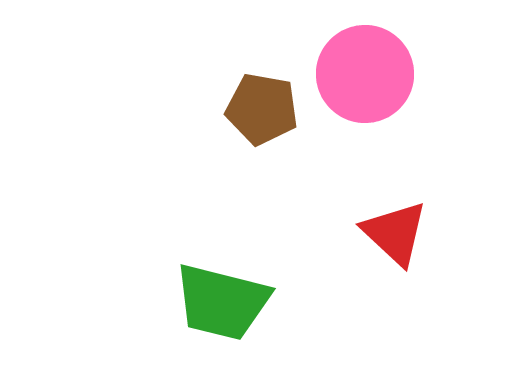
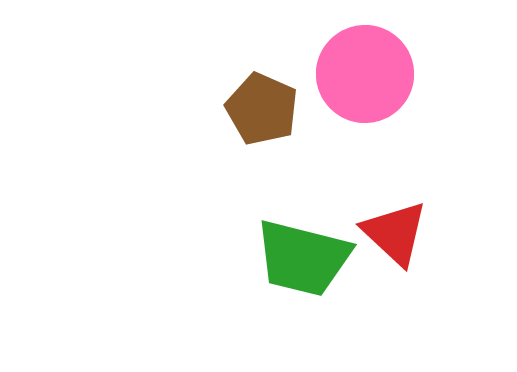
brown pentagon: rotated 14 degrees clockwise
green trapezoid: moved 81 px right, 44 px up
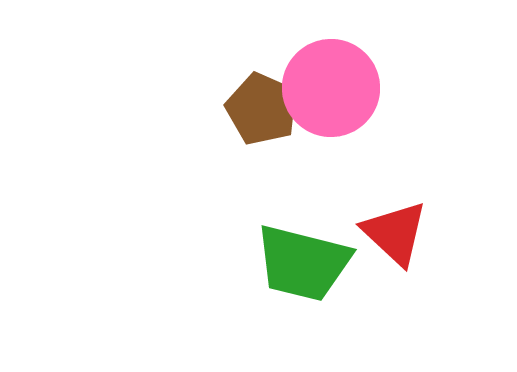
pink circle: moved 34 px left, 14 px down
green trapezoid: moved 5 px down
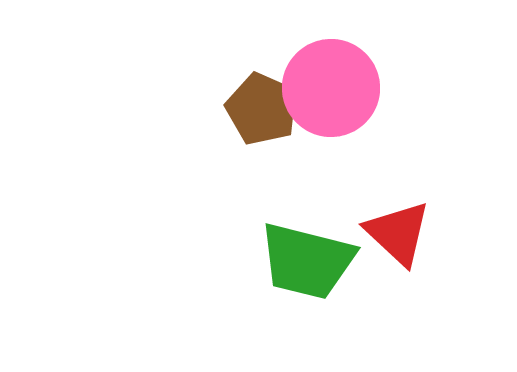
red triangle: moved 3 px right
green trapezoid: moved 4 px right, 2 px up
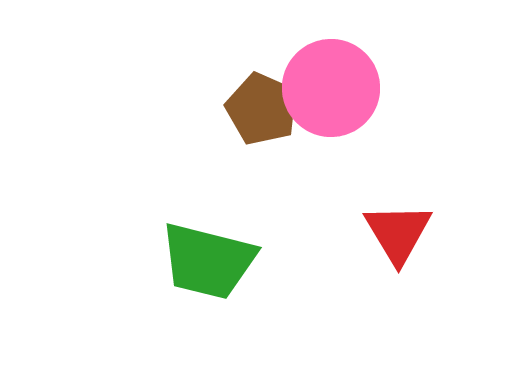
red triangle: rotated 16 degrees clockwise
green trapezoid: moved 99 px left
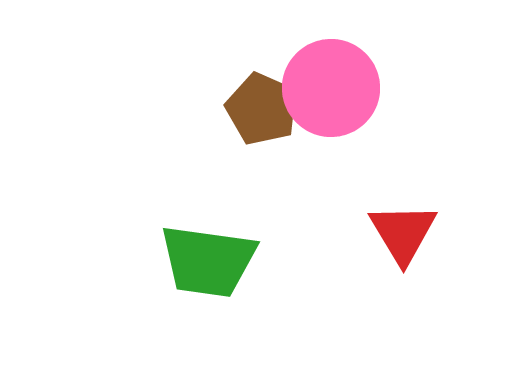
red triangle: moved 5 px right
green trapezoid: rotated 6 degrees counterclockwise
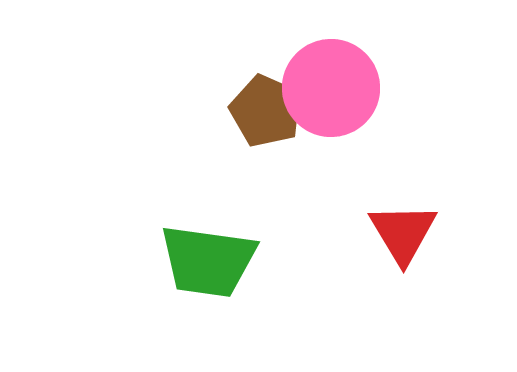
brown pentagon: moved 4 px right, 2 px down
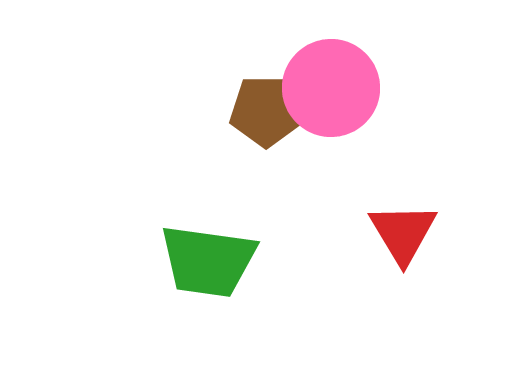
brown pentagon: rotated 24 degrees counterclockwise
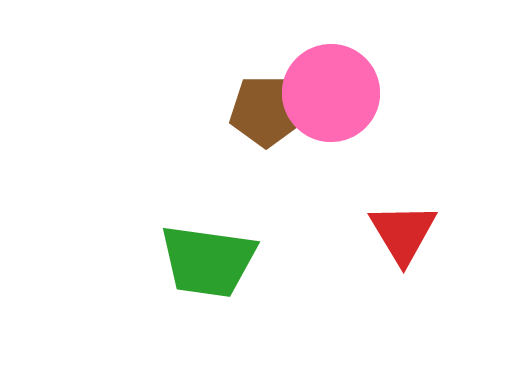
pink circle: moved 5 px down
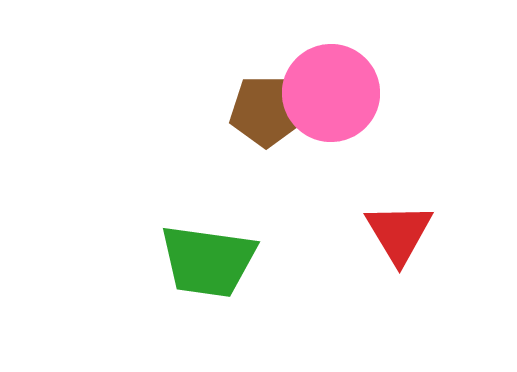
red triangle: moved 4 px left
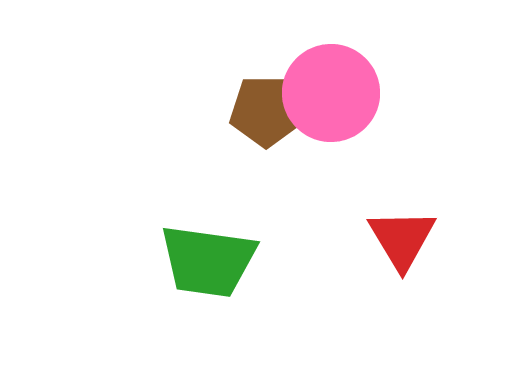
red triangle: moved 3 px right, 6 px down
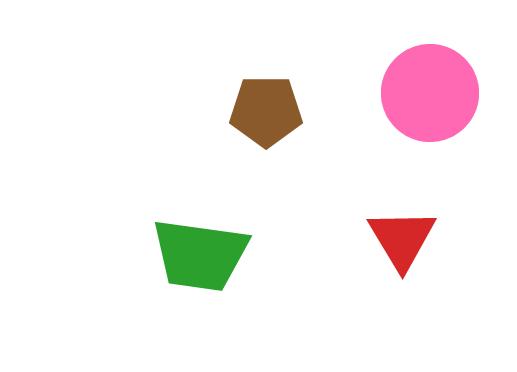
pink circle: moved 99 px right
green trapezoid: moved 8 px left, 6 px up
